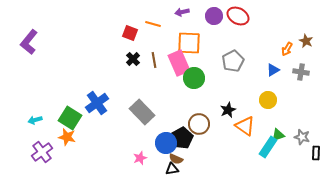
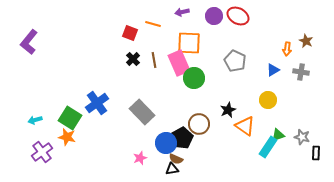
orange arrow: rotated 24 degrees counterclockwise
gray pentagon: moved 2 px right; rotated 20 degrees counterclockwise
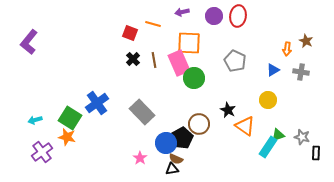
red ellipse: rotated 70 degrees clockwise
black star: rotated 21 degrees counterclockwise
pink star: rotated 16 degrees counterclockwise
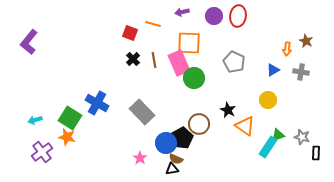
gray pentagon: moved 1 px left, 1 px down
blue cross: rotated 25 degrees counterclockwise
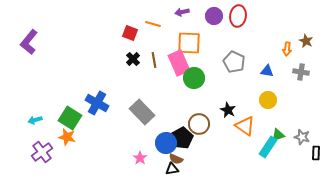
blue triangle: moved 6 px left, 1 px down; rotated 40 degrees clockwise
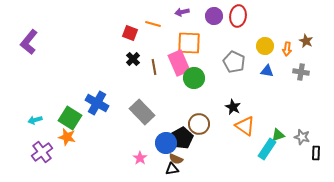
brown line: moved 7 px down
yellow circle: moved 3 px left, 54 px up
black star: moved 5 px right, 3 px up
cyan rectangle: moved 1 px left, 2 px down
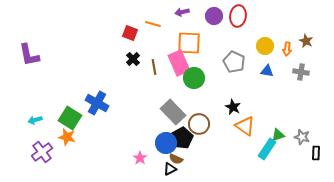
purple L-shape: moved 13 px down; rotated 50 degrees counterclockwise
gray rectangle: moved 31 px right
black triangle: moved 2 px left; rotated 16 degrees counterclockwise
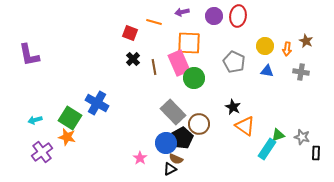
orange line: moved 1 px right, 2 px up
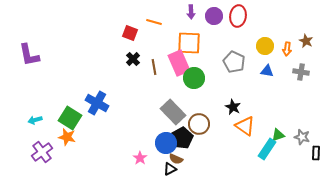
purple arrow: moved 9 px right; rotated 80 degrees counterclockwise
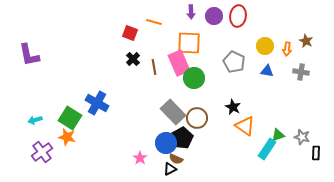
brown circle: moved 2 px left, 6 px up
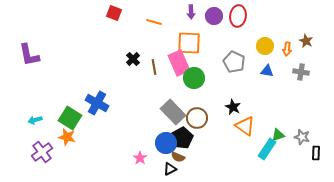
red square: moved 16 px left, 20 px up
brown semicircle: moved 2 px right, 2 px up
